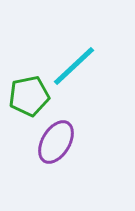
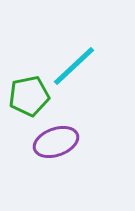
purple ellipse: rotated 39 degrees clockwise
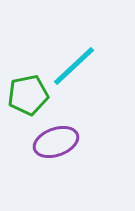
green pentagon: moved 1 px left, 1 px up
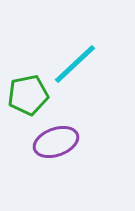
cyan line: moved 1 px right, 2 px up
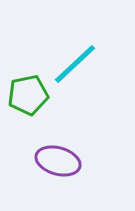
purple ellipse: moved 2 px right, 19 px down; rotated 36 degrees clockwise
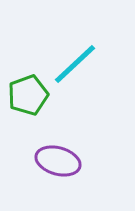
green pentagon: rotated 9 degrees counterclockwise
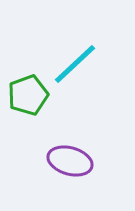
purple ellipse: moved 12 px right
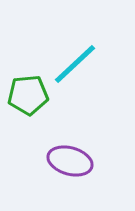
green pentagon: rotated 15 degrees clockwise
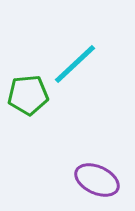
purple ellipse: moved 27 px right, 19 px down; rotated 9 degrees clockwise
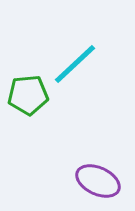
purple ellipse: moved 1 px right, 1 px down
